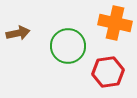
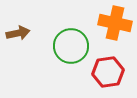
green circle: moved 3 px right
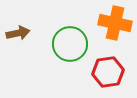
green circle: moved 1 px left, 2 px up
